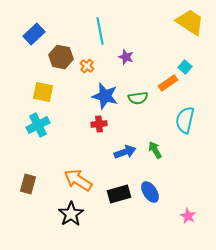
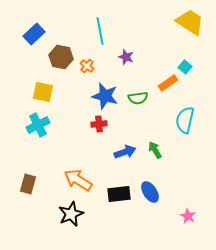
black rectangle: rotated 10 degrees clockwise
black star: rotated 10 degrees clockwise
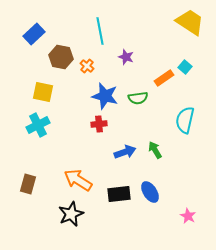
orange rectangle: moved 4 px left, 5 px up
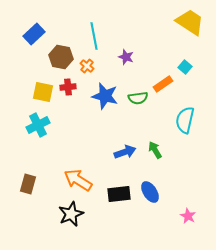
cyan line: moved 6 px left, 5 px down
orange rectangle: moved 1 px left, 6 px down
red cross: moved 31 px left, 37 px up
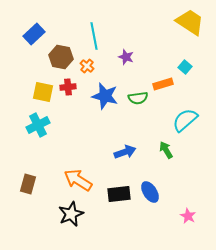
orange rectangle: rotated 18 degrees clockwise
cyan semicircle: rotated 36 degrees clockwise
green arrow: moved 11 px right
